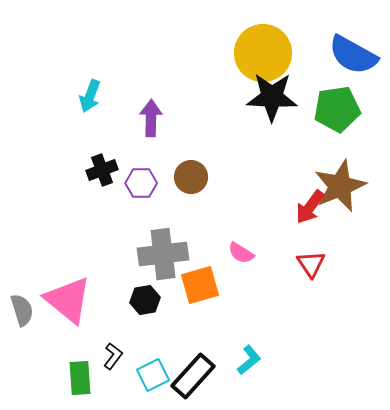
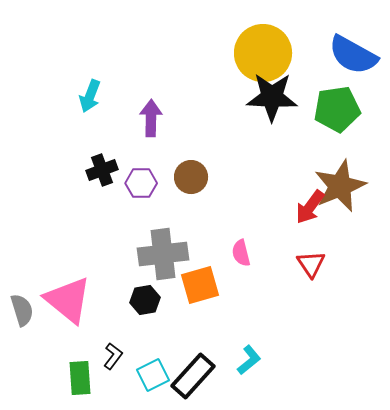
pink semicircle: rotated 44 degrees clockwise
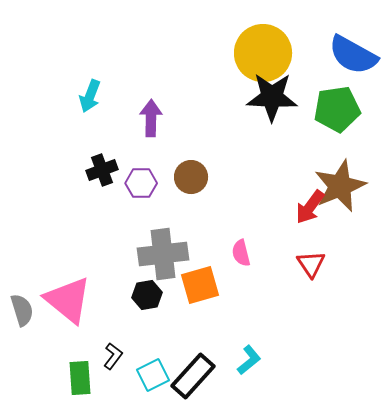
black hexagon: moved 2 px right, 5 px up
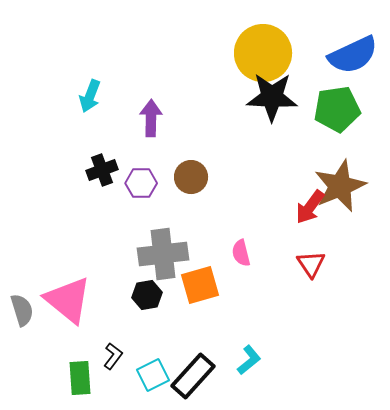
blue semicircle: rotated 54 degrees counterclockwise
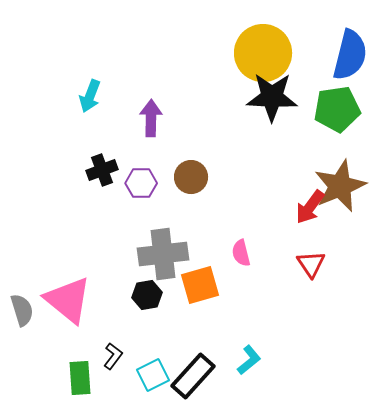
blue semicircle: moved 3 px left; rotated 51 degrees counterclockwise
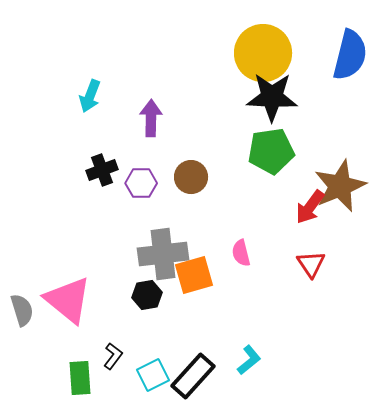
green pentagon: moved 66 px left, 42 px down
orange square: moved 6 px left, 10 px up
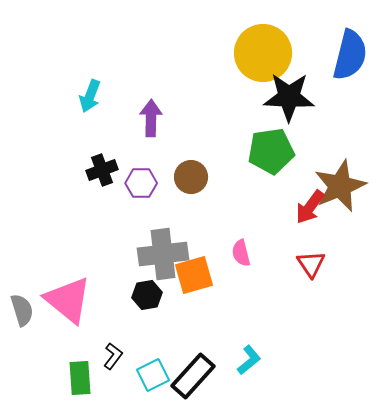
black star: moved 17 px right
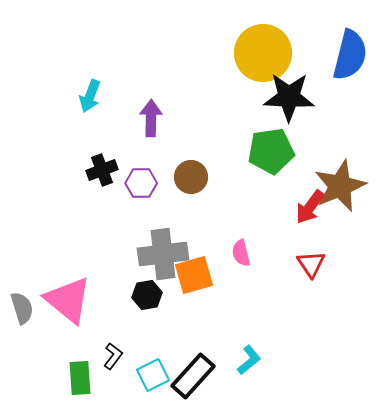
gray semicircle: moved 2 px up
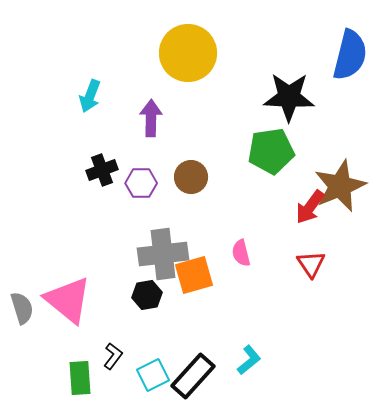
yellow circle: moved 75 px left
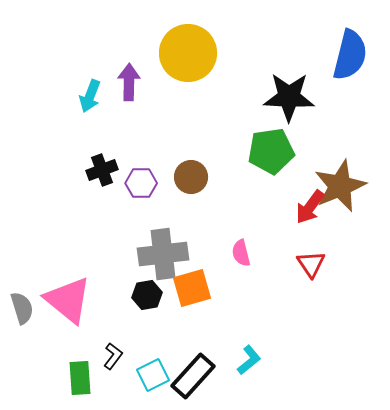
purple arrow: moved 22 px left, 36 px up
orange square: moved 2 px left, 13 px down
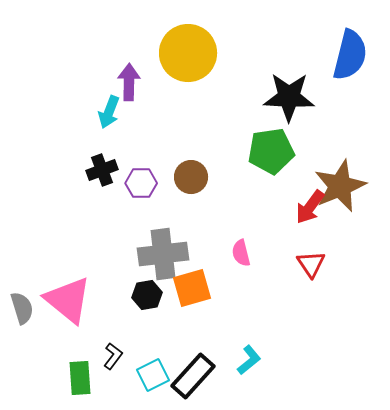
cyan arrow: moved 19 px right, 16 px down
